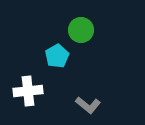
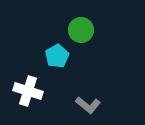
white cross: rotated 24 degrees clockwise
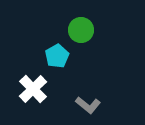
white cross: moved 5 px right, 2 px up; rotated 28 degrees clockwise
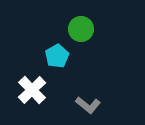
green circle: moved 1 px up
white cross: moved 1 px left, 1 px down
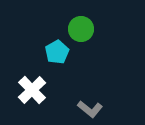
cyan pentagon: moved 4 px up
gray L-shape: moved 2 px right, 4 px down
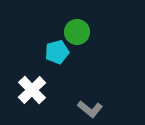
green circle: moved 4 px left, 3 px down
cyan pentagon: rotated 15 degrees clockwise
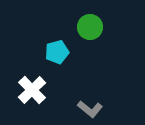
green circle: moved 13 px right, 5 px up
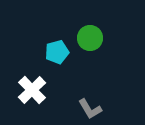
green circle: moved 11 px down
gray L-shape: rotated 20 degrees clockwise
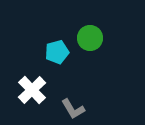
gray L-shape: moved 17 px left
